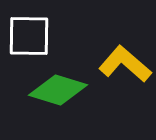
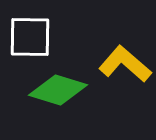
white square: moved 1 px right, 1 px down
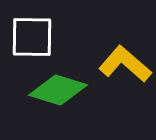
white square: moved 2 px right
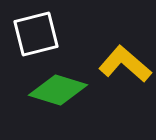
white square: moved 4 px right, 3 px up; rotated 15 degrees counterclockwise
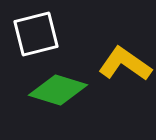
yellow L-shape: rotated 6 degrees counterclockwise
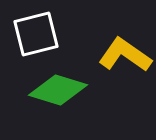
yellow L-shape: moved 9 px up
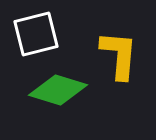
yellow L-shape: moved 6 px left; rotated 60 degrees clockwise
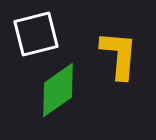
green diamond: rotated 52 degrees counterclockwise
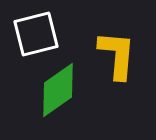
yellow L-shape: moved 2 px left
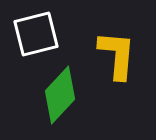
green diamond: moved 2 px right, 5 px down; rotated 12 degrees counterclockwise
